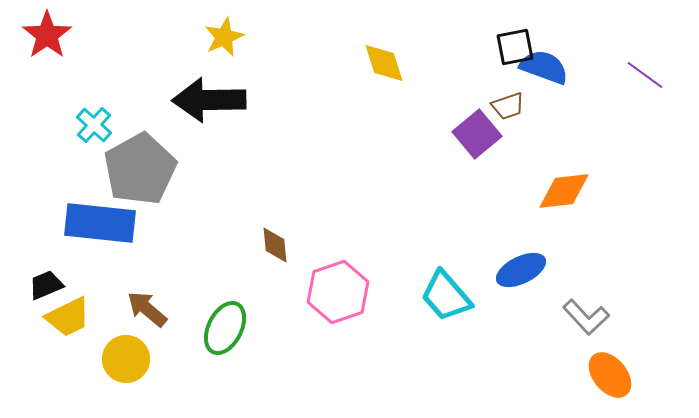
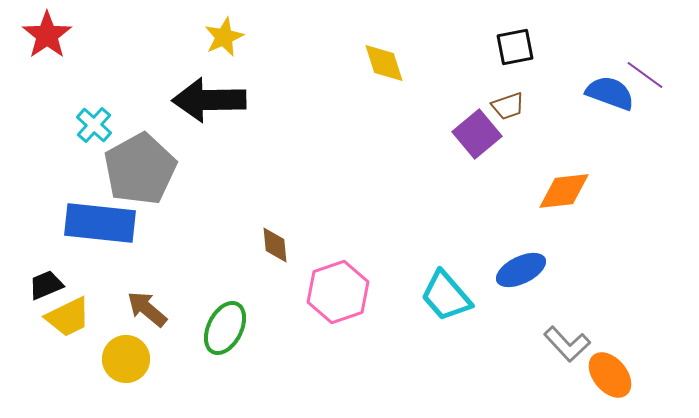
blue semicircle: moved 66 px right, 26 px down
gray L-shape: moved 19 px left, 27 px down
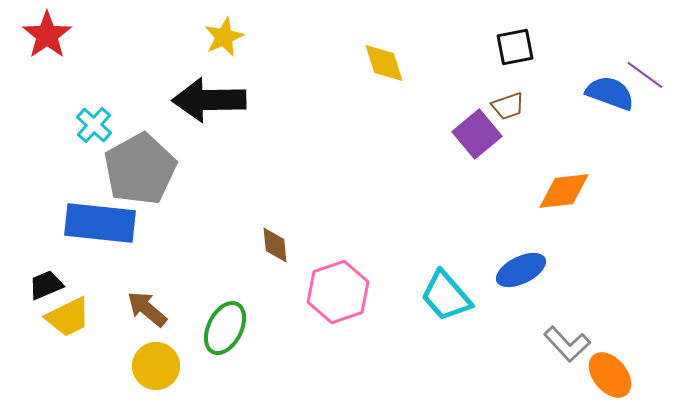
yellow circle: moved 30 px right, 7 px down
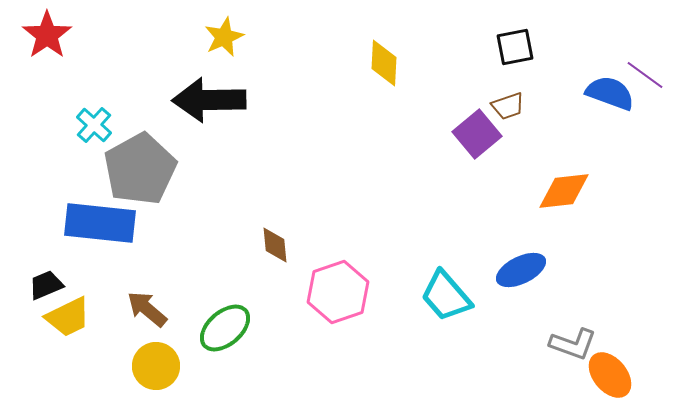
yellow diamond: rotated 21 degrees clockwise
green ellipse: rotated 22 degrees clockwise
gray L-shape: moved 6 px right; rotated 27 degrees counterclockwise
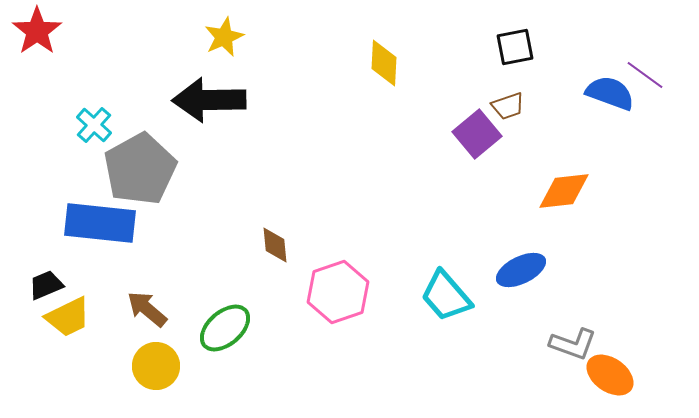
red star: moved 10 px left, 4 px up
orange ellipse: rotated 15 degrees counterclockwise
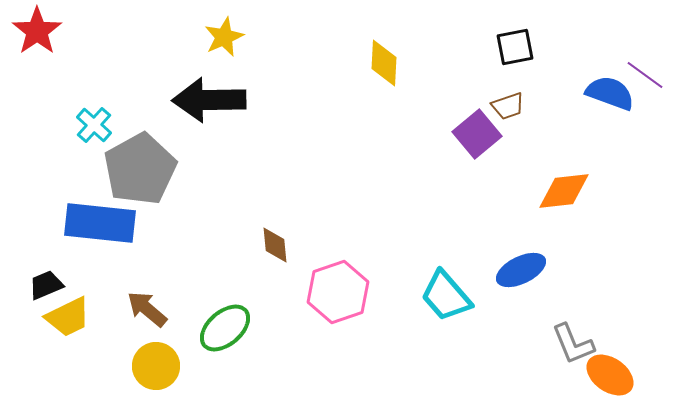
gray L-shape: rotated 48 degrees clockwise
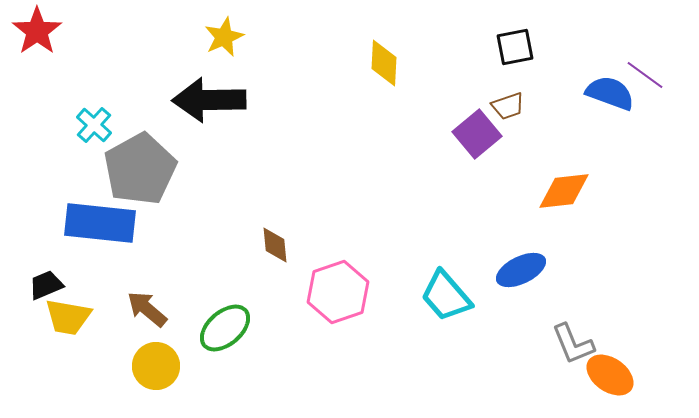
yellow trapezoid: rotated 36 degrees clockwise
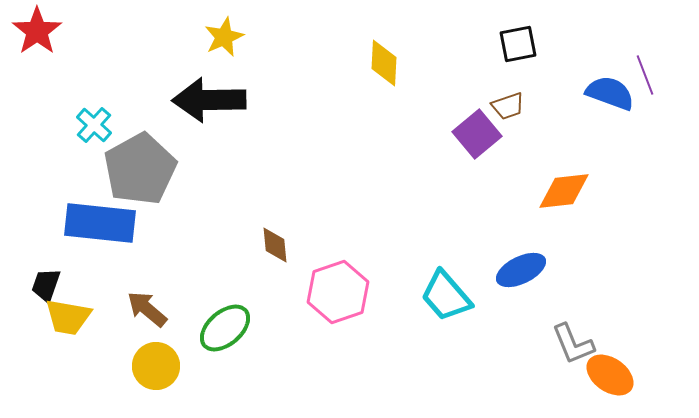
black square: moved 3 px right, 3 px up
purple line: rotated 33 degrees clockwise
black trapezoid: rotated 48 degrees counterclockwise
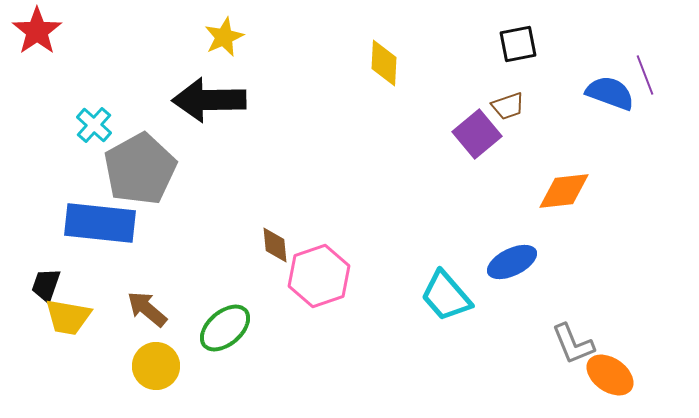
blue ellipse: moved 9 px left, 8 px up
pink hexagon: moved 19 px left, 16 px up
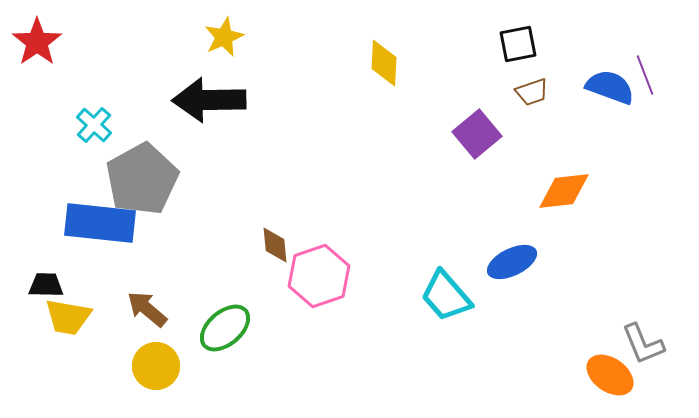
red star: moved 11 px down
blue semicircle: moved 6 px up
brown trapezoid: moved 24 px right, 14 px up
gray pentagon: moved 2 px right, 10 px down
black trapezoid: rotated 72 degrees clockwise
gray L-shape: moved 70 px right
